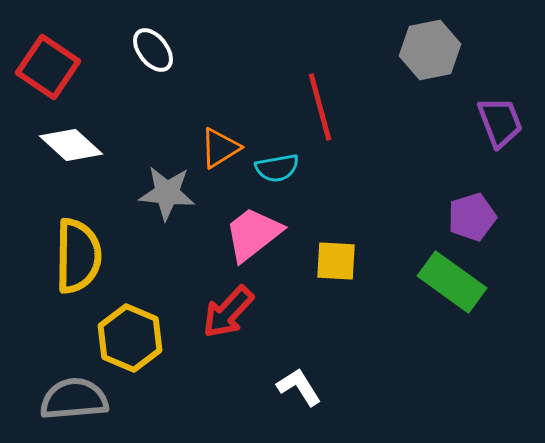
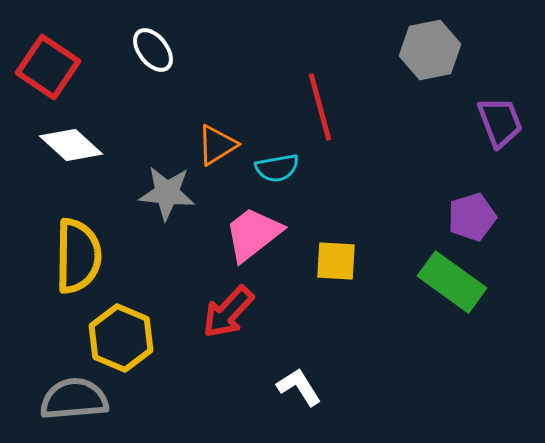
orange triangle: moved 3 px left, 3 px up
yellow hexagon: moved 9 px left
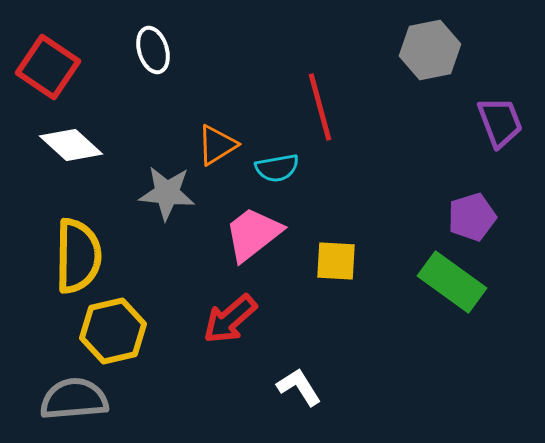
white ellipse: rotated 21 degrees clockwise
red arrow: moved 2 px right, 7 px down; rotated 6 degrees clockwise
yellow hexagon: moved 8 px left, 7 px up; rotated 24 degrees clockwise
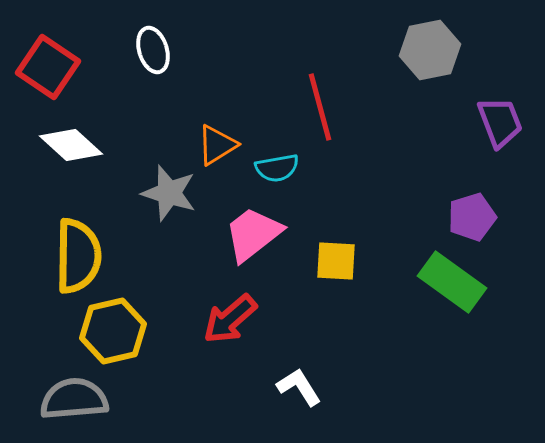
gray star: moved 2 px right; rotated 12 degrees clockwise
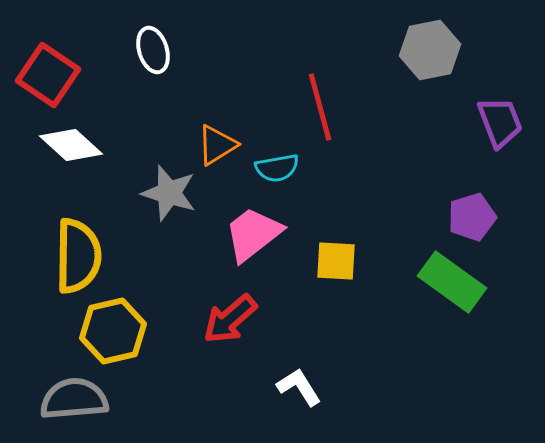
red square: moved 8 px down
